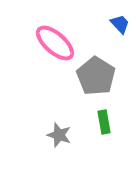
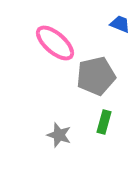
blue trapezoid: rotated 25 degrees counterclockwise
gray pentagon: rotated 27 degrees clockwise
green rectangle: rotated 25 degrees clockwise
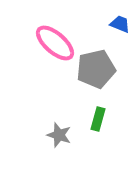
gray pentagon: moved 7 px up
green rectangle: moved 6 px left, 3 px up
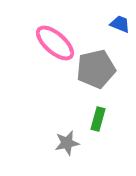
gray star: moved 8 px right, 8 px down; rotated 30 degrees counterclockwise
